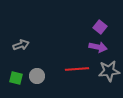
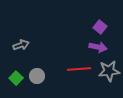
red line: moved 2 px right
green square: rotated 32 degrees clockwise
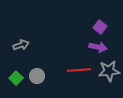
red line: moved 1 px down
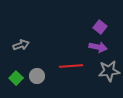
red line: moved 8 px left, 4 px up
